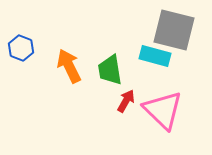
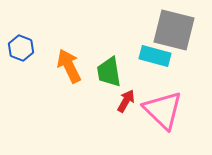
green trapezoid: moved 1 px left, 2 px down
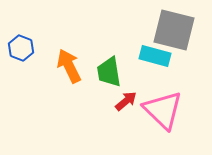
red arrow: rotated 20 degrees clockwise
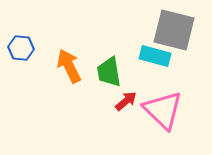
blue hexagon: rotated 15 degrees counterclockwise
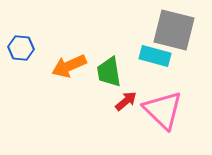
orange arrow: rotated 88 degrees counterclockwise
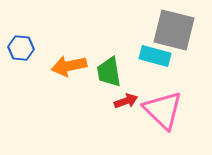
orange arrow: rotated 12 degrees clockwise
red arrow: rotated 20 degrees clockwise
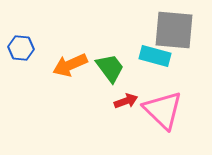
gray square: rotated 9 degrees counterclockwise
orange arrow: moved 1 px right, 1 px up; rotated 12 degrees counterclockwise
green trapezoid: moved 1 px right, 4 px up; rotated 152 degrees clockwise
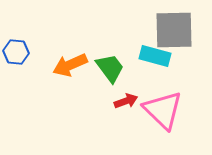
gray square: rotated 6 degrees counterclockwise
blue hexagon: moved 5 px left, 4 px down
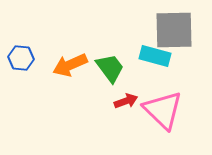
blue hexagon: moved 5 px right, 6 px down
